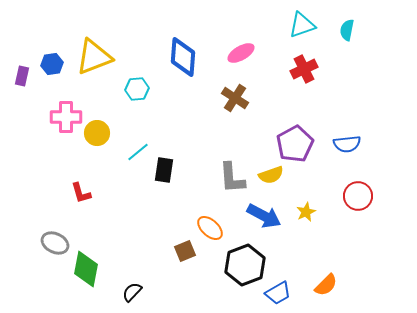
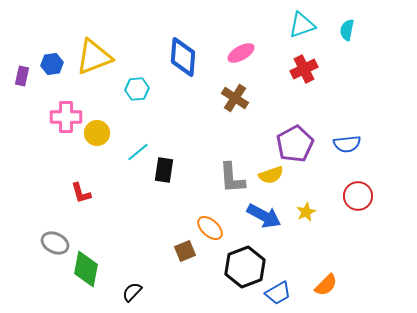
black hexagon: moved 2 px down
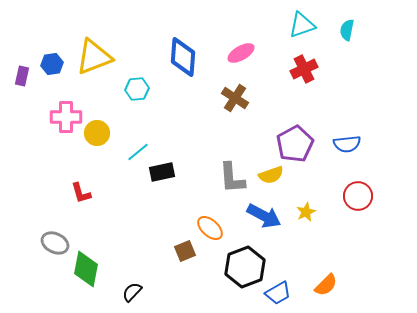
black rectangle: moved 2 px left, 2 px down; rotated 70 degrees clockwise
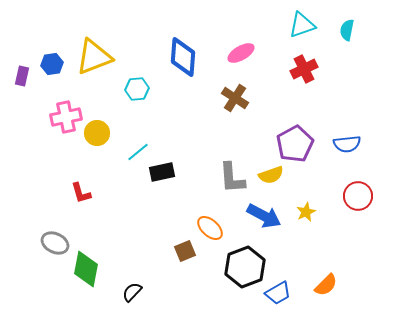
pink cross: rotated 12 degrees counterclockwise
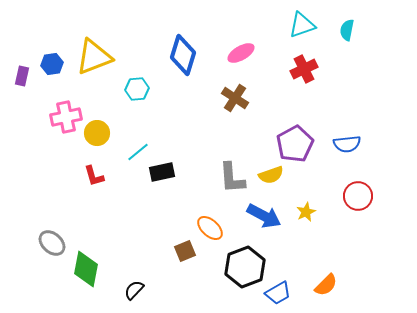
blue diamond: moved 2 px up; rotated 12 degrees clockwise
red L-shape: moved 13 px right, 17 px up
gray ellipse: moved 3 px left; rotated 16 degrees clockwise
black semicircle: moved 2 px right, 2 px up
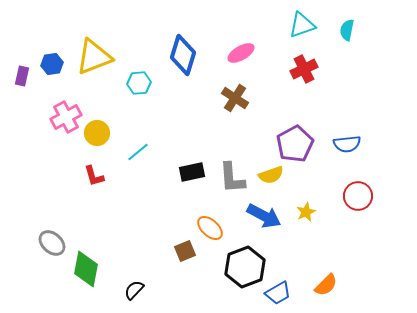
cyan hexagon: moved 2 px right, 6 px up
pink cross: rotated 16 degrees counterclockwise
black rectangle: moved 30 px right
